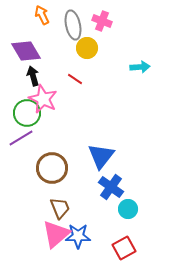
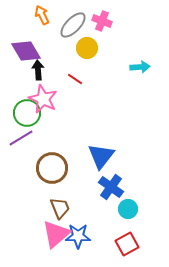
gray ellipse: rotated 56 degrees clockwise
black arrow: moved 5 px right, 6 px up; rotated 12 degrees clockwise
red square: moved 3 px right, 4 px up
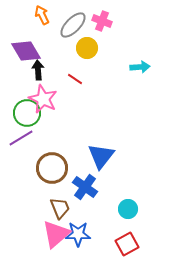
blue cross: moved 26 px left
blue star: moved 2 px up
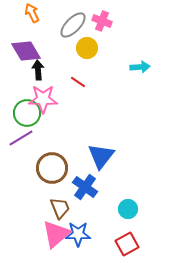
orange arrow: moved 10 px left, 2 px up
red line: moved 3 px right, 3 px down
pink star: rotated 24 degrees counterclockwise
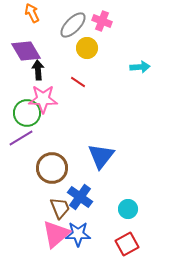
blue cross: moved 5 px left, 10 px down
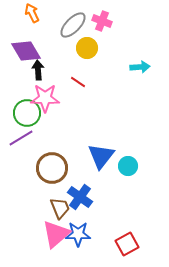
pink star: moved 2 px right, 1 px up
cyan circle: moved 43 px up
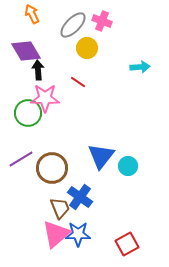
orange arrow: moved 1 px down
green circle: moved 1 px right
purple line: moved 21 px down
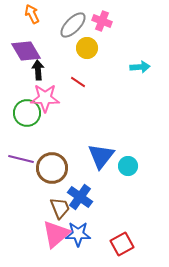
green circle: moved 1 px left
purple line: rotated 45 degrees clockwise
red square: moved 5 px left
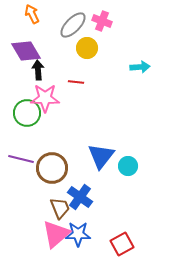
red line: moved 2 px left; rotated 28 degrees counterclockwise
